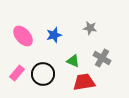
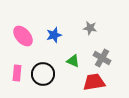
pink rectangle: rotated 35 degrees counterclockwise
red trapezoid: moved 10 px right
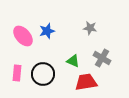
blue star: moved 7 px left, 4 px up
red trapezoid: moved 8 px left
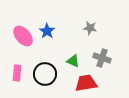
blue star: rotated 21 degrees counterclockwise
gray cross: rotated 12 degrees counterclockwise
black circle: moved 2 px right
red trapezoid: moved 1 px down
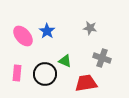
green triangle: moved 8 px left
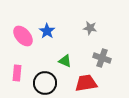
black circle: moved 9 px down
